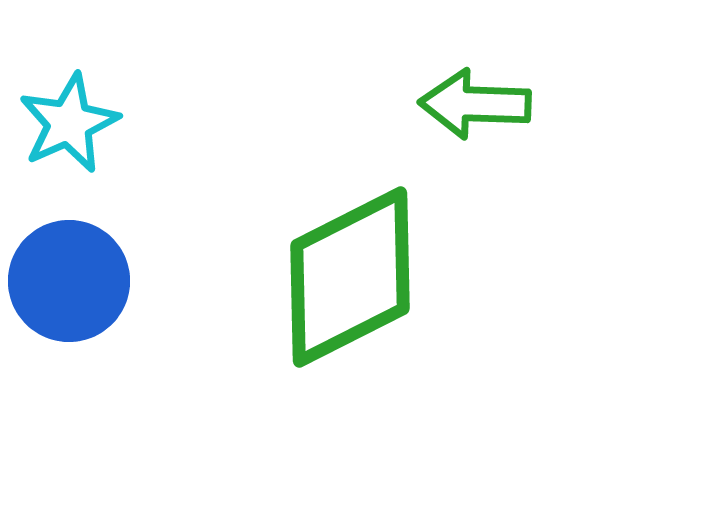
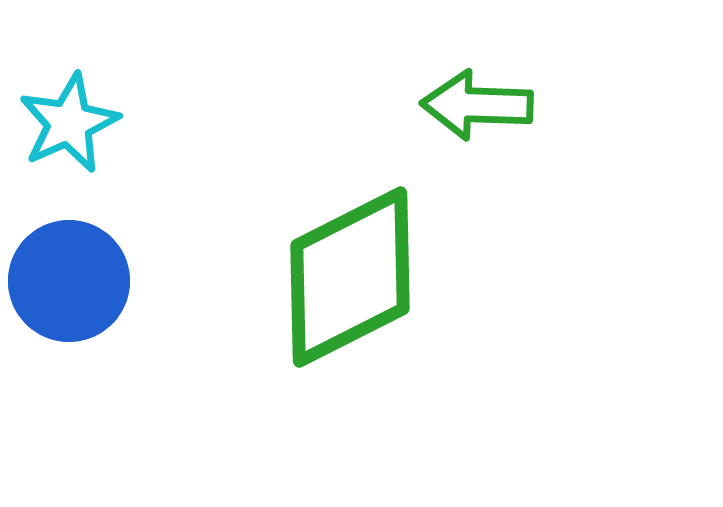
green arrow: moved 2 px right, 1 px down
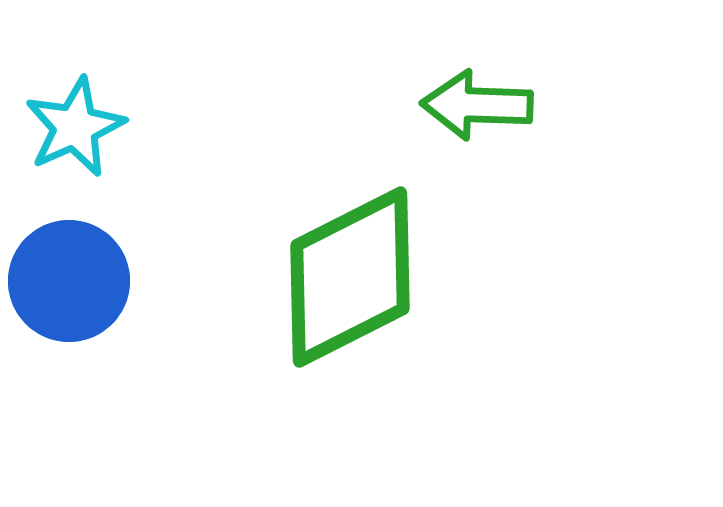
cyan star: moved 6 px right, 4 px down
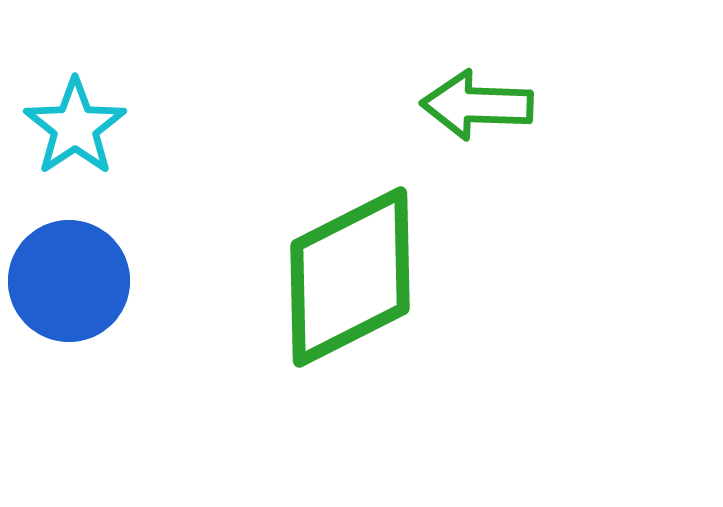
cyan star: rotated 10 degrees counterclockwise
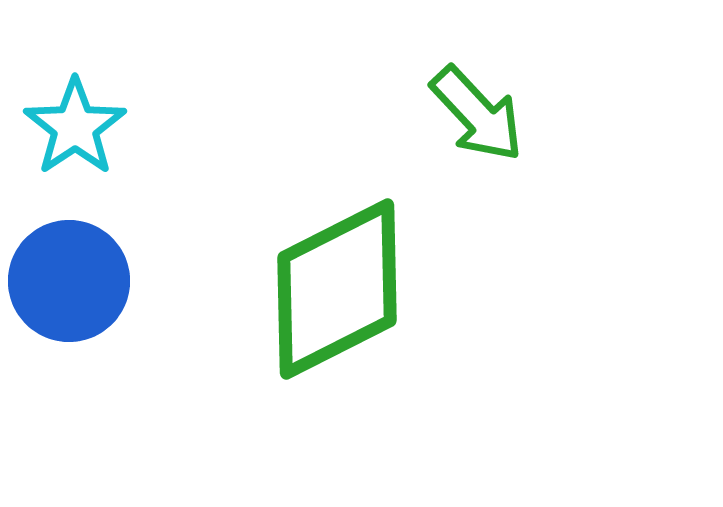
green arrow: moved 9 px down; rotated 135 degrees counterclockwise
green diamond: moved 13 px left, 12 px down
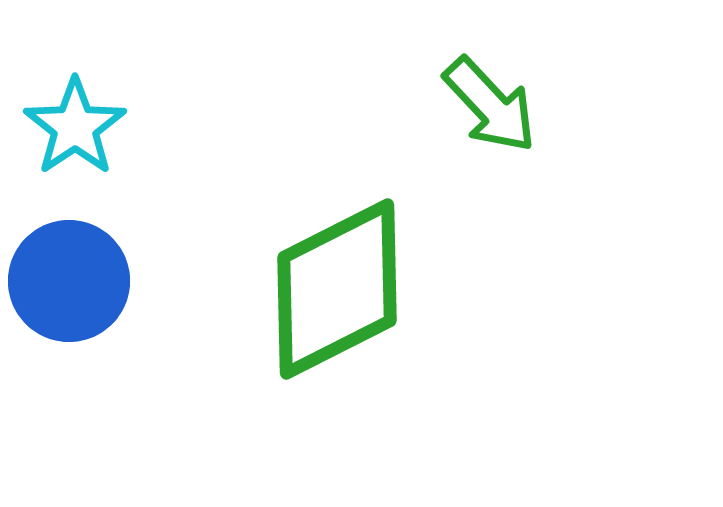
green arrow: moved 13 px right, 9 px up
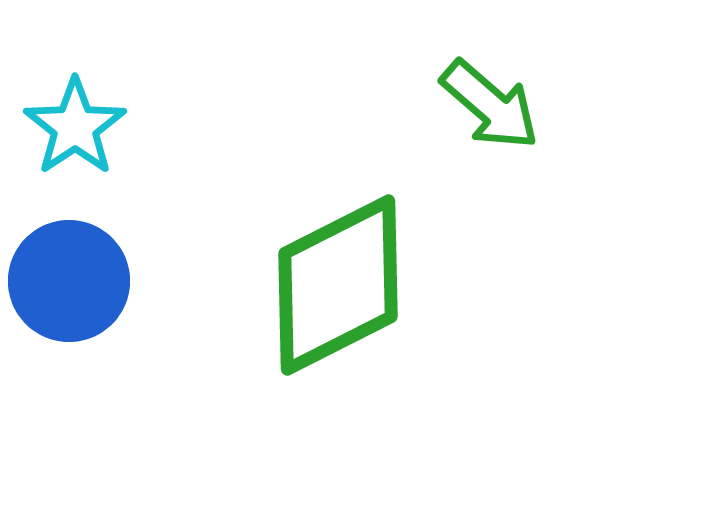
green arrow: rotated 6 degrees counterclockwise
green diamond: moved 1 px right, 4 px up
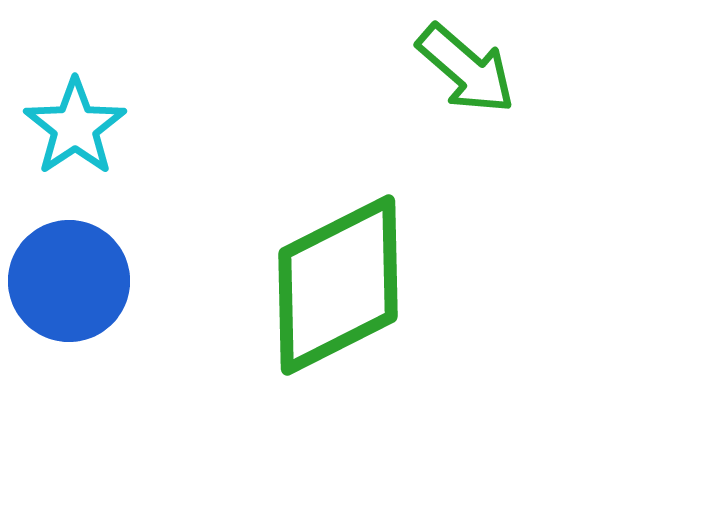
green arrow: moved 24 px left, 36 px up
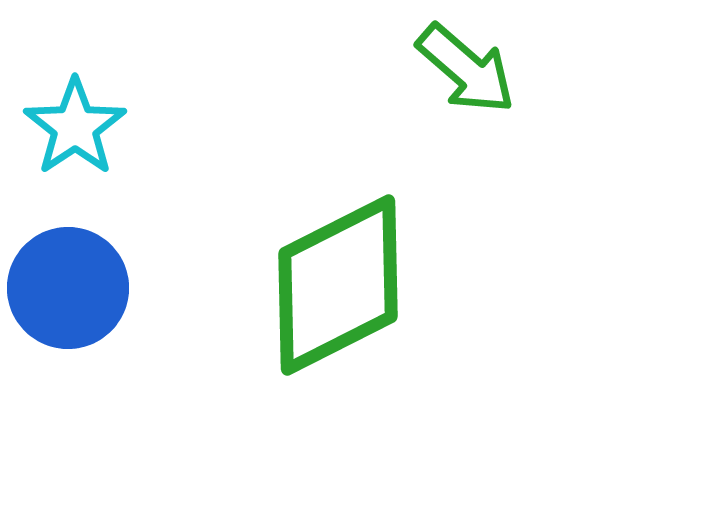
blue circle: moved 1 px left, 7 px down
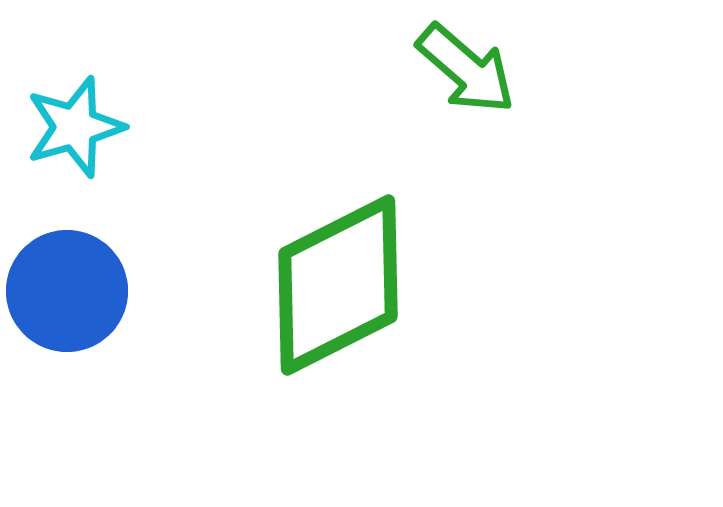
cyan star: rotated 18 degrees clockwise
blue circle: moved 1 px left, 3 px down
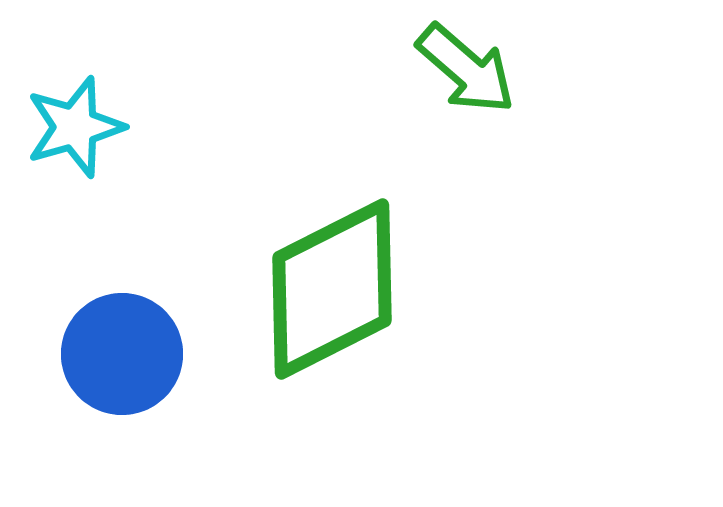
green diamond: moved 6 px left, 4 px down
blue circle: moved 55 px right, 63 px down
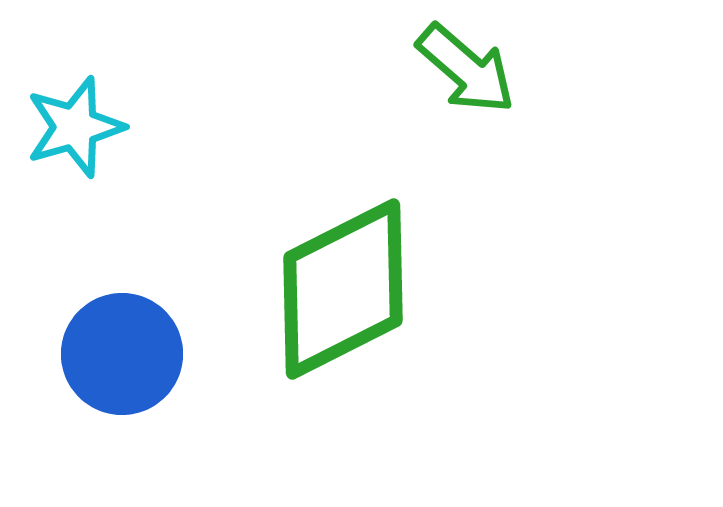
green diamond: moved 11 px right
